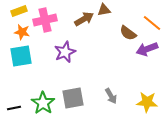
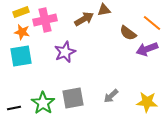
yellow rectangle: moved 2 px right, 1 px down
gray arrow: rotated 77 degrees clockwise
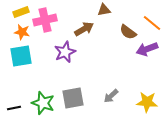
brown arrow: moved 10 px down
brown semicircle: moved 1 px up
green star: rotated 15 degrees counterclockwise
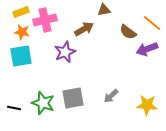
yellow star: moved 3 px down
black line: rotated 24 degrees clockwise
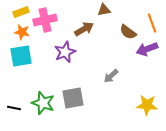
orange line: rotated 30 degrees clockwise
gray arrow: moved 20 px up
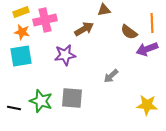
orange line: rotated 18 degrees clockwise
brown semicircle: moved 1 px right
purple star: moved 3 px down; rotated 15 degrees clockwise
gray square: moved 1 px left; rotated 15 degrees clockwise
green star: moved 2 px left, 2 px up
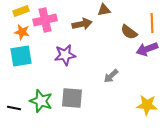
yellow rectangle: moved 1 px up
brown arrow: moved 2 px left, 5 px up; rotated 18 degrees clockwise
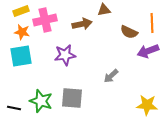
brown semicircle: rotated 12 degrees counterclockwise
purple arrow: moved 1 px right, 2 px down
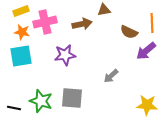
pink cross: moved 2 px down
purple arrow: moved 2 px left; rotated 20 degrees counterclockwise
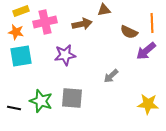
orange star: moved 6 px left
yellow star: moved 1 px right, 1 px up
